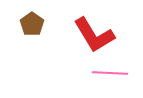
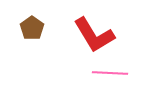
brown pentagon: moved 4 px down
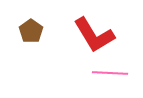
brown pentagon: moved 1 px left, 3 px down
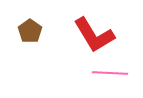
brown pentagon: moved 1 px left
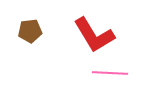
brown pentagon: rotated 30 degrees clockwise
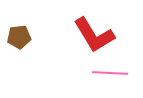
brown pentagon: moved 11 px left, 6 px down
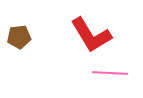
red L-shape: moved 3 px left
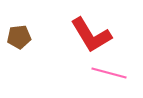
pink line: moved 1 px left; rotated 12 degrees clockwise
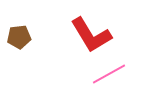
pink line: moved 1 px down; rotated 44 degrees counterclockwise
